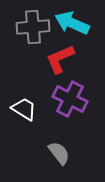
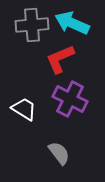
gray cross: moved 1 px left, 2 px up
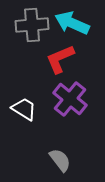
purple cross: rotated 12 degrees clockwise
gray semicircle: moved 1 px right, 7 px down
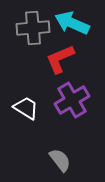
gray cross: moved 1 px right, 3 px down
purple cross: moved 2 px right, 1 px down; rotated 20 degrees clockwise
white trapezoid: moved 2 px right, 1 px up
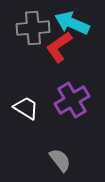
red L-shape: moved 1 px left, 12 px up; rotated 12 degrees counterclockwise
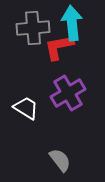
cyan arrow: rotated 60 degrees clockwise
red L-shape: rotated 24 degrees clockwise
purple cross: moved 4 px left, 7 px up
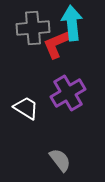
red L-shape: moved 2 px left, 3 px up; rotated 12 degrees counterclockwise
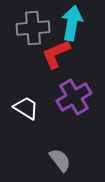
cyan arrow: rotated 16 degrees clockwise
red L-shape: moved 1 px left, 10 px down
purple cross: moved 6 px right, 4 px down
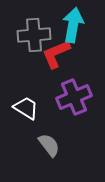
cyan arrow: moved 1 px right, 2 px down
gray cross: moved 1 px right, 7 px down
purple cross: rotated 8 degrees clockwise
gray semicircle: moved 11 px left, 15 px up
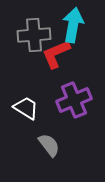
purple cross: moved 3 px down
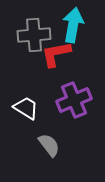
red L-shape: rotated 12 degrees clockwise
